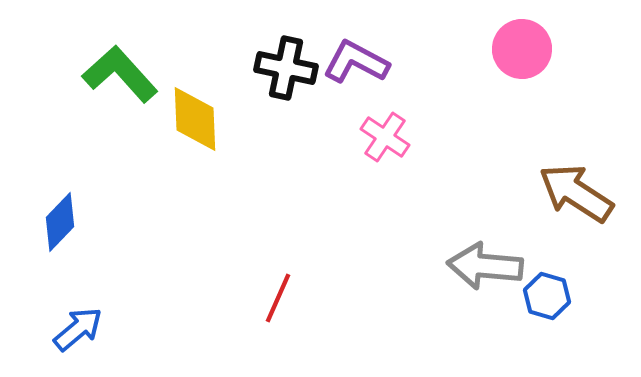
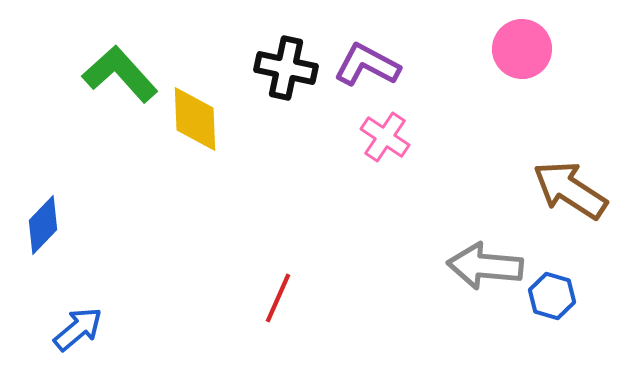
purple L-shape: moved 11 px right, 3 px down
brown arrow: moved 6 px left, 3 px up
blue diamond: moved 17 px left, 3 px down
blue hexagon: moved 5 px right
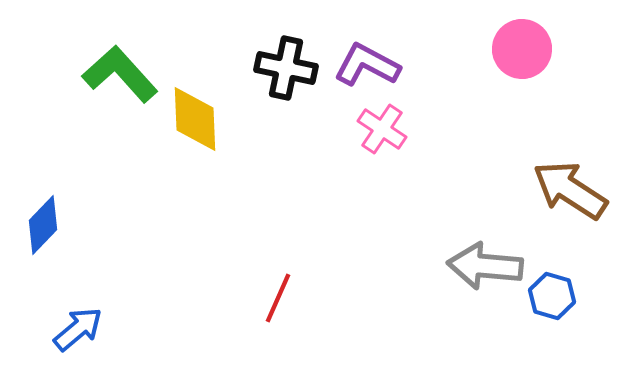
pink cross: moved 3 px left, 8 px up
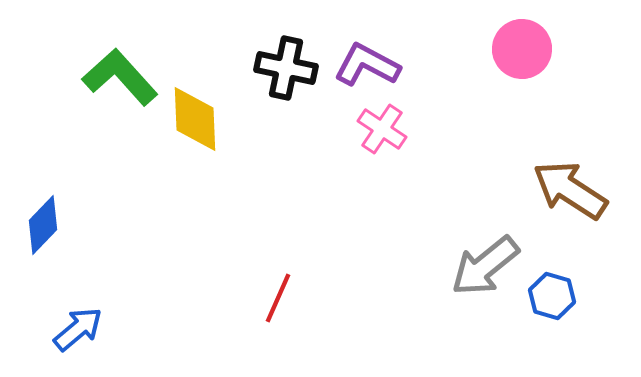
green L-shape: moved 3 px down
gray arrow: rotated 44 degrees counterclockwise
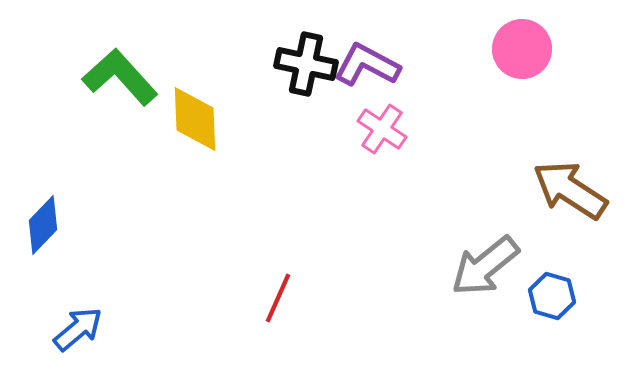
black cross: moved 20 px right, 4 px up
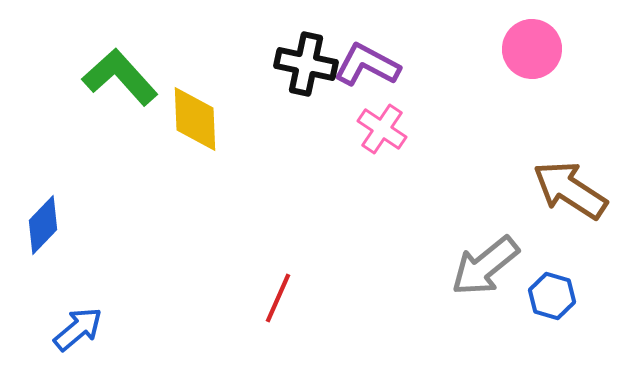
pink circle: moved 10 px right
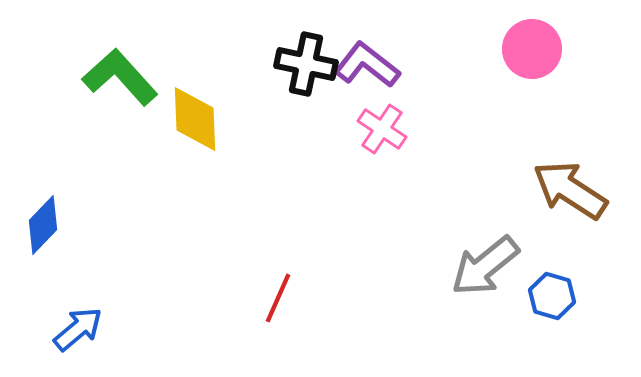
purple L-shape: rotated 10 degrees clockwise
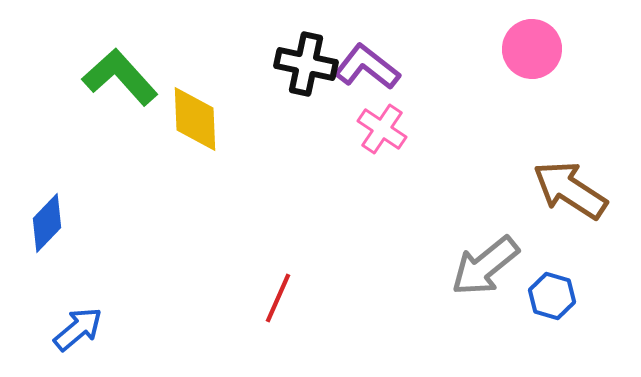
purple L-shape: moved 2 px down
blue diamond: moved 4 px right, 2 px up
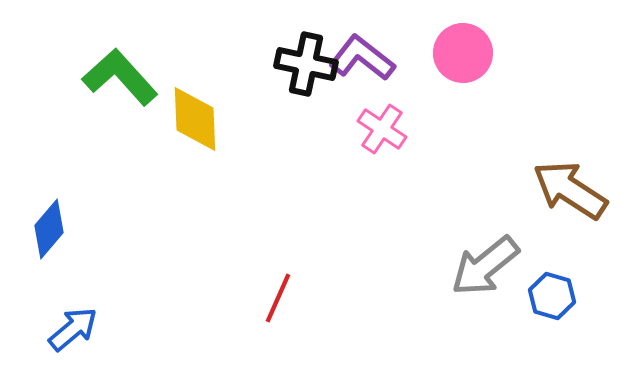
pink circle: moved 69 px left, 4 px down
purple L-shape: moved 5 px left, 9 px up
blue diamond: moved 2 px right, 6 px down; rotated 4 degrees counterclockwise
blue arrow: moved 5 px left
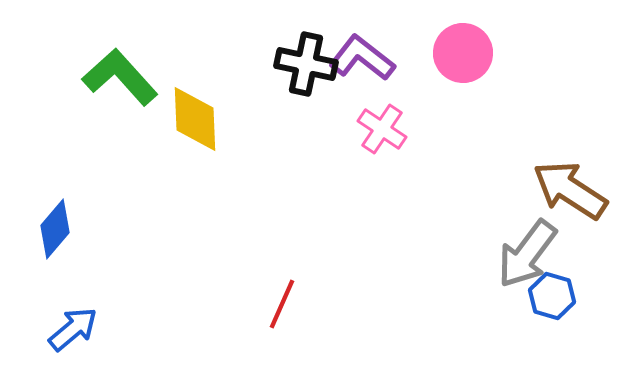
blue diamond: moved 6 px right
gray arrow: moved 42 px right, 12 px up; rotated 14 degrees counterclockwise
red line: moved 4 px right, 6 px down
